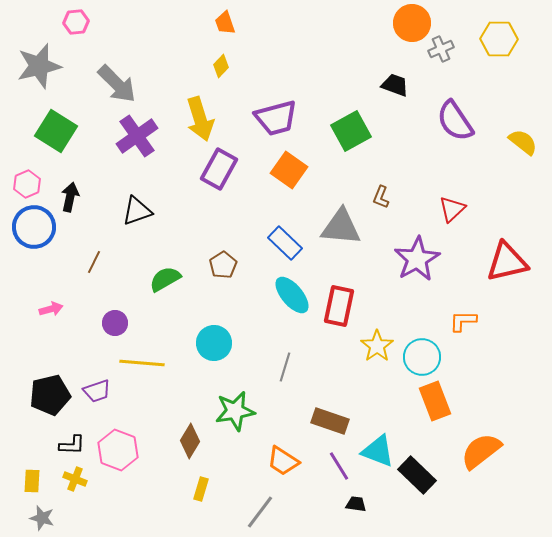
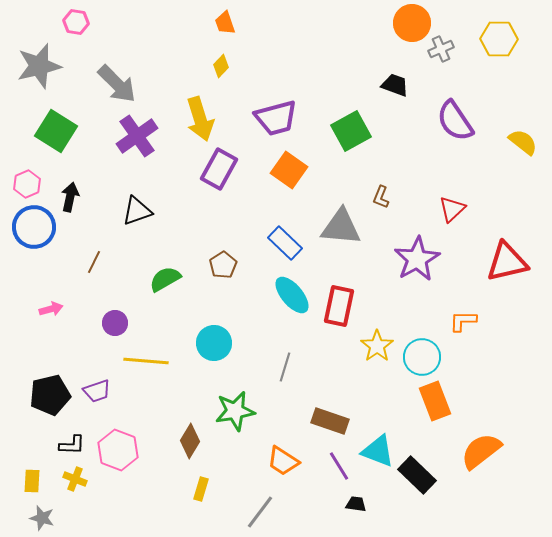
pink hexagon at (76, 22): rotated 15 degrees clockwise
yellow line at (142, 363): moved 4 px right, 2 px up
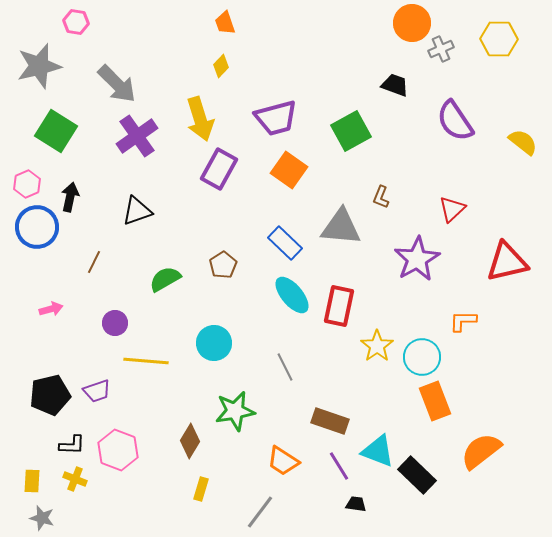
blue circle at (34, 227): moved 3 px right
gray line at (285, 367): rotated 44 degrees counterclockwise
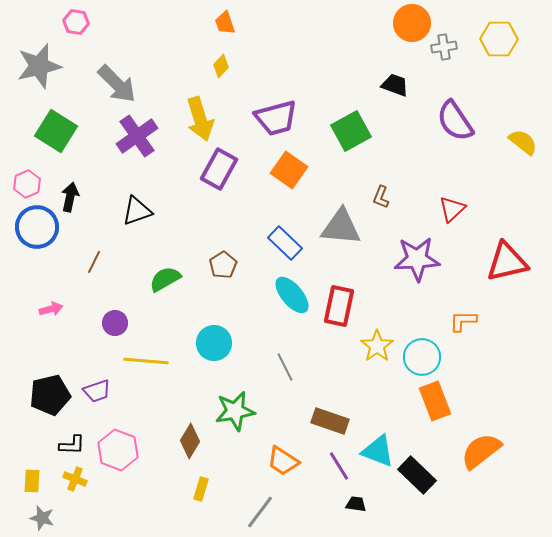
gray cross at (441, 49): moved 3 px right, 2 px up; rotated 15 degrees clockwise
purple star at (417, 259): rotated 27 degrees clockwise
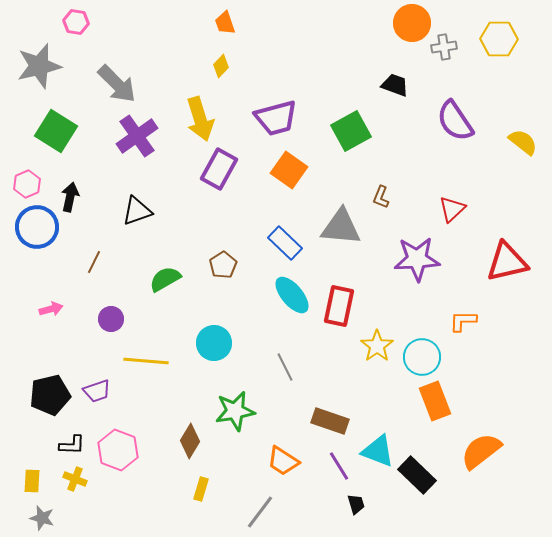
purple circle at (115, 323): moved 4 px left, 4 px up
black trapezoid at (356, 504): rotated 65 degrees clockwise
